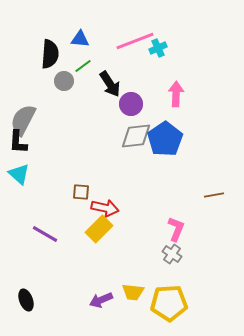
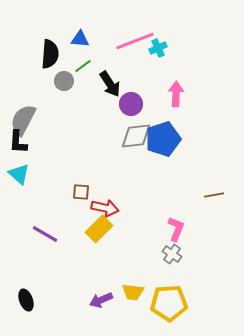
blue pentagon: moved 2 px left; rotated 16 degrees clockwise
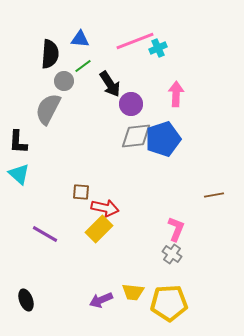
gray semicircle: moved 25 px right, 11 px up
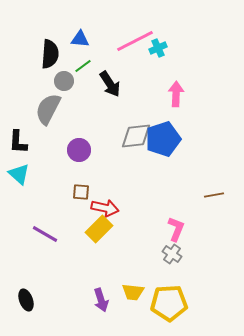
pink line: rotated 6 degrees counterclockwise
purple circle: moved 52 px left, 46 px down
purple arrow: rotated 85 degrees counterclockwise
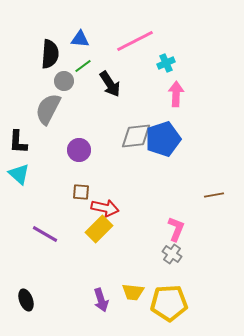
cyan cross: moved 8 px right, 15 px down
